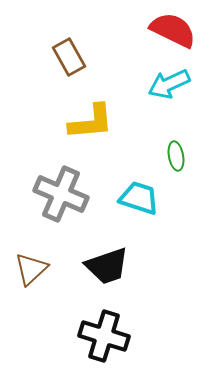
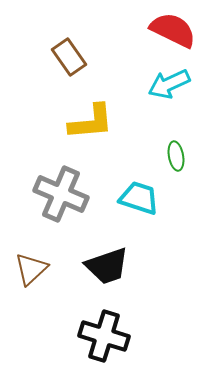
brown rectangle: rotated 6 degrees counterclockwise
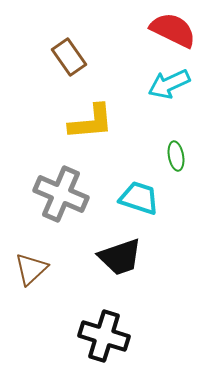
black trapezoid: moved 13 px right, 9 px up
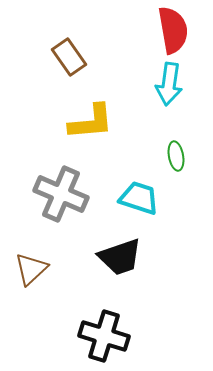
red semicircle: rotated 54 degrees clockwise
cyan arrow: rotated 57 degrees counterclockwise
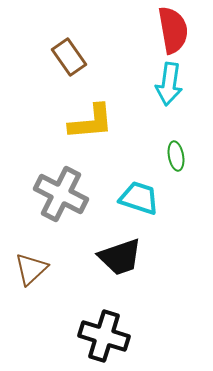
gray cross: rotated 4 degrees clockwise
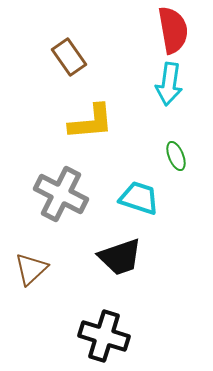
green ellipse: rotated 12 degrees counterclockwise
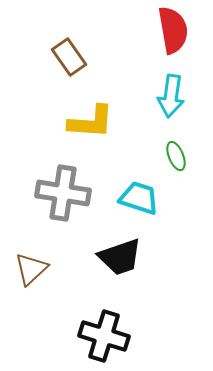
cyan arrow: moved 2 px right, 12 px down
yellow L-shape: rotated 9 degrees clockwise
gray cross: moved 2 px right, 1 px up; rotated 18 degrees counterclockwise
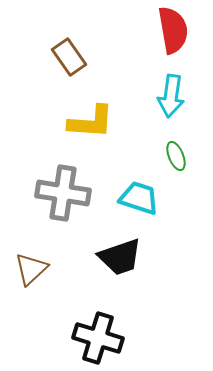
black cross: moved 6 px left, 2 px down
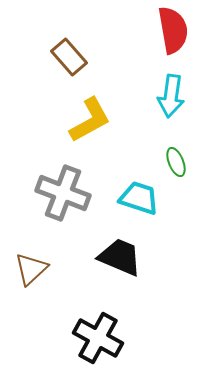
brown rectangle: rotated 6 degrees counterclockwise
yellow L-shape: moved 1 px left, 2 px up; rotated 33 degrees counterclockwise
green ellipse: moved 6 px down
gray cross: rotated 12 degrees clockwise
black trapezoid: rotated 138 degrees counterclockwise
black cross: rotated 12 degrees clockwise
